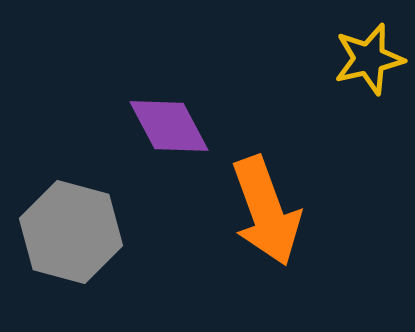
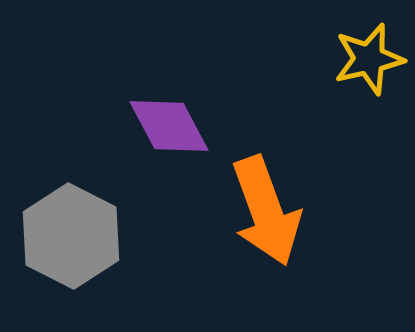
gray hexagon: moved 4 px down; rotated 12 degrees clockwise
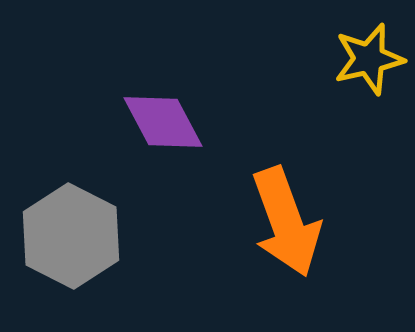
purple diamond: moved 6 px left, 4 px up
orange arrow: moved 20 px right, 11 px down
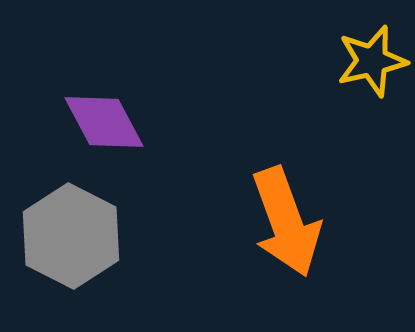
yellow star: moved 3 px right, 2 px down
purple diamond: moved 59 px left
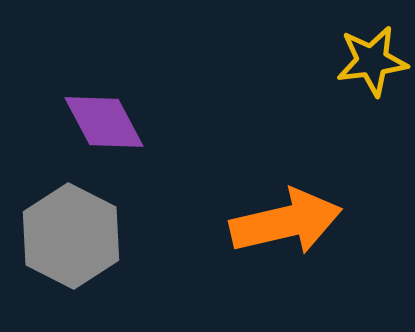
yellow star: rotated 6 degrees clockwise
orange arrow: rotated 83 degrees counterclockwise
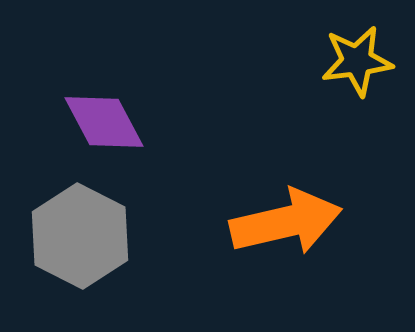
yellow star: moved 15 px left
gray hexagon: moved 9 px right
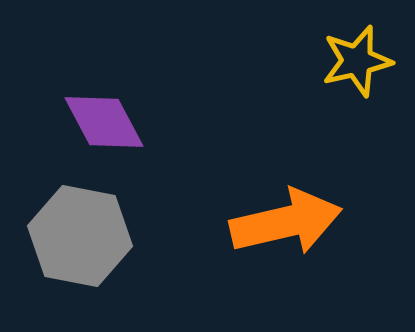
yellow star: rotated 6 degrees counterclockwise
gray hexagon: rotated 16 degrees counterclockwise
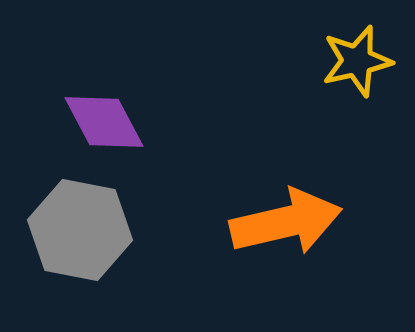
gray hexagon: moved 6 px up
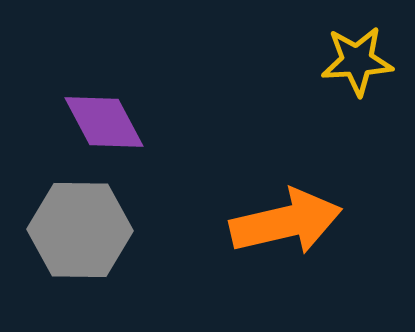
yellow star: rotated 10 degrees clockwise
gray hexagon: rotated 10 degrees counterclockwise
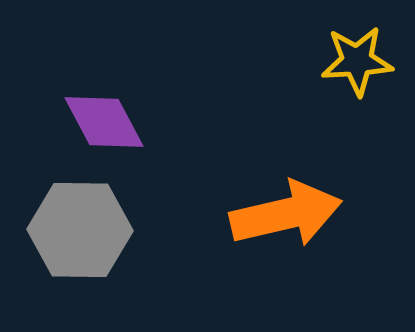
orange arrow: moved 8 px up
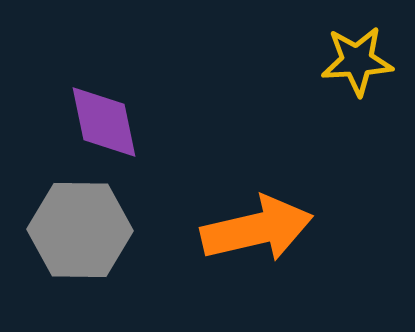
purple diamond: rotated 16 degrees clockwise
orange arrow: moved 29 px left, 15 px down
